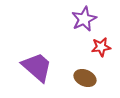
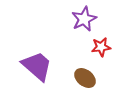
purple trapezoid: moved 1 px up
brown ellipse: rotated 15 degrees clockwise
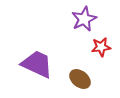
purple trapezoid: moved 2 px up; rotated 16 degrees counterclockwise
brown ellipse: moved 5 px left, 1 px down
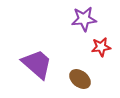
purple star: rotated 20 degrees clockwise
purple trapezoid: rotated 16 degrees clockwise
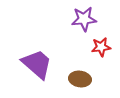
brown ellipse: rotated 30 degrees counterclockwise
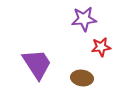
purple trapezoid: rotated 16 degrees clockwise
brown ellipse: moved 2 px right, 1 px up
